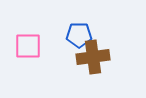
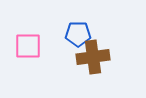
blue pentagon: moved 1 px left, 1 px up
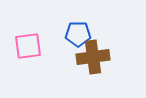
pink square: rotated 8 degrees counterclockwise
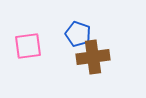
blue pentagon: rotated 20 degrees clockwise
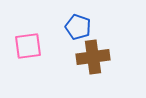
blue pentagon: moved 7 px up
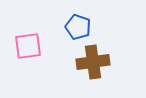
brown cross: moved 5 px down
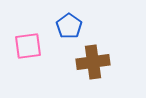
blue pentagon: moved 9 px left, 1 px up; rotated 15 degrees clockwise
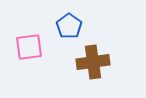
pink square: moved 1 px right, 1 px down
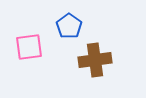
brown cross: moved 2 px right, 2 px up
